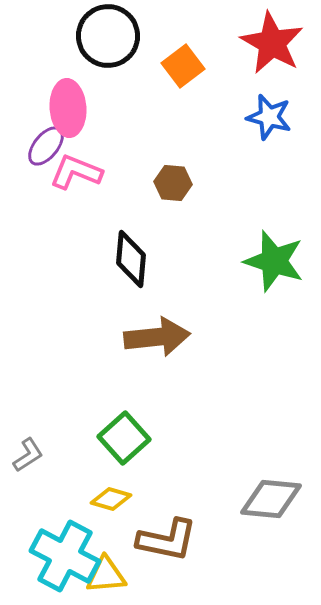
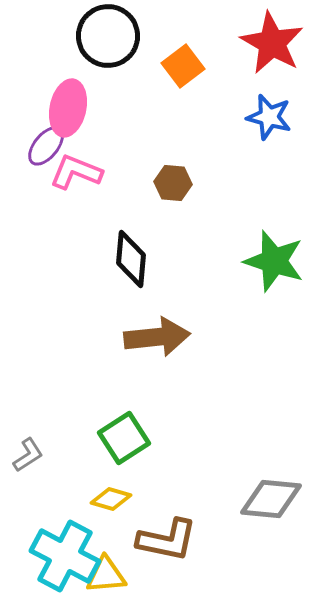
pink ellipse: rotated 16 degrees clockwise
green square: rotated 9 degrees clockwise
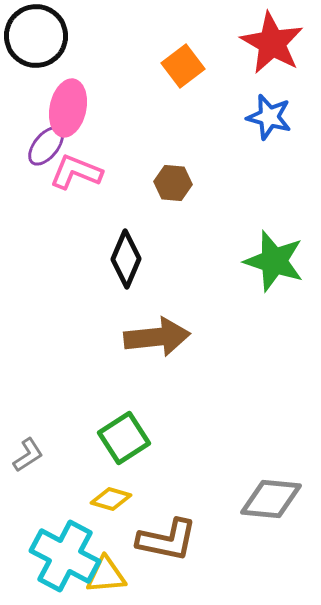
black circle: moved 72 px left
black diamond: moved 5 px left; rotated 18 degrees clockwise
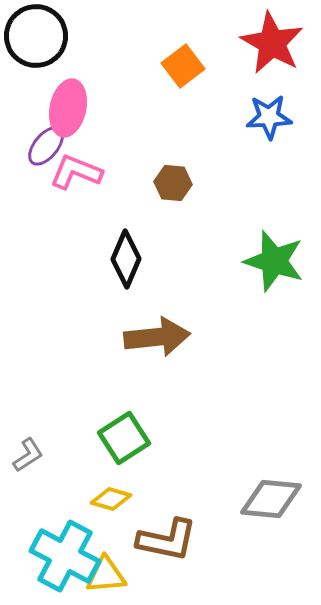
blue star: rotated 18 degrees counterclockwise
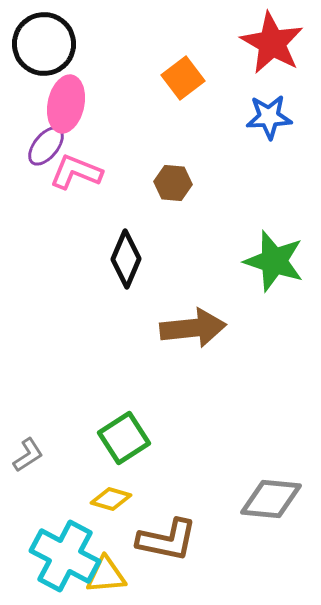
black circle: moved 8 px right, 8 px down
orange square: moved 12 px down
pink ellipse: moved 2 px left, 4 px up
brown arrow: moved 36 px right, 9 px up
